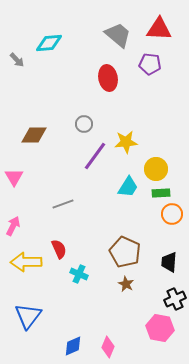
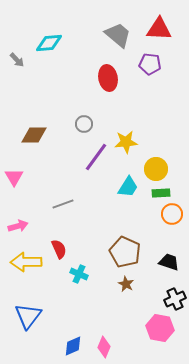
purple line: moved 1 px right, 1 px down
pink arrow: moved 5 px right; rotated 48 degrees clockwise
black trapezoid: rotated 105 degrees clockwise
pink diamond: moved 4 px left
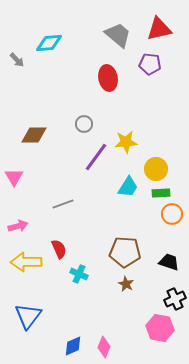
red triangle: rotated 16 degrees counterclockwise
brown pentagon: rotated 20 degrees counterclockwise
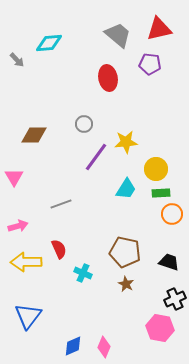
cyan trapezoid: moved 2 px left, 2 px down
gray line: moved 2 px left
brown pentagon: rotated 8 degrees clockwise
cyan cross: moved 4 px right, 1 px up
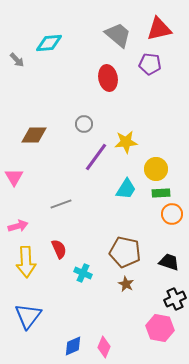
yellow arrow: rotated 92 degrees counterclockwise
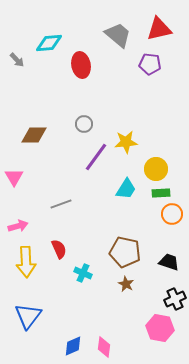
red ellipse: moved 27 px left, 13 px up
pink diamond: rotated 15 degrees counterclockwise
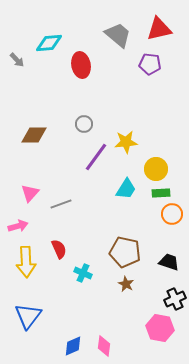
pink triangle: moved 16 px right, 16 px down; rotated 12 degrees clockwise
pink diamond: moved 1 px up
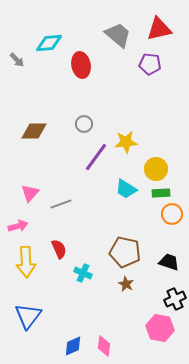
brown diamond: moved 4 px up
cyan trapezoid: rotated 90 degrees clockwise
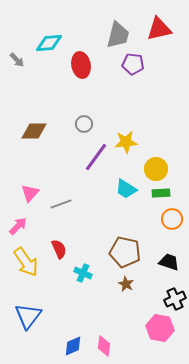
gray trapezoid: rotated 64 degrees clockwise
purple pentagon: moved 17 px left
orange circle: moved 5 px down
pink arrow: rotated 30 degrees counterclockwise
yellow arrow: rotated 32 degrees counterclockwise
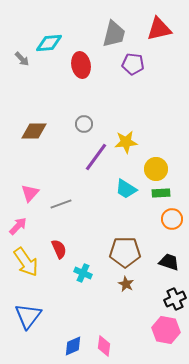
gray trapezoid: moved 4 px left, 1 px up
gray arrow: moved 5 px right, 1 px up
brown pentagon: rotated 12 degrees counterclockwise
pink hexagon: moved 6 px right, 2 px down
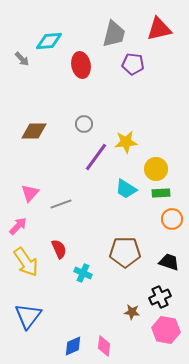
cyan diamond: moved 2 px up
brown star: moved 6 px right, 28 px down; rotated 21 degrees counterclockwise
black cross: moved 15 px left, 2 px up
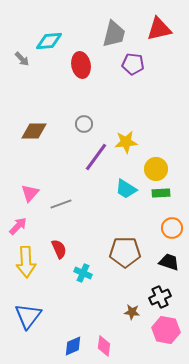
orange circle: moved 9 px down
yellow arrow: rotated 32 degrees clockwise
